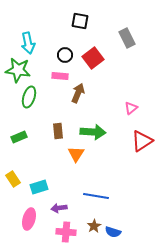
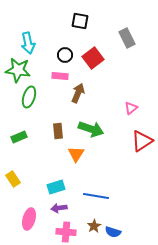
green arrow: moved 2 px left, 3 px up; rotated 15 degrees clockwise
cyan rectangle: moved 17 px right
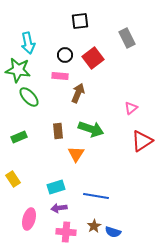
black square: rotated 18 degrees counterclockwise
green ellipse: rotated 60 degrees counterclockwise
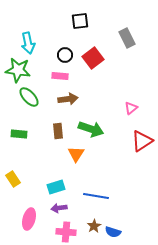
brown arrow: moved 10 px left, 6 px down; rotated 60 degrees clockwise
green rectangle: moved 3 px up; rotated 28 degrees clockwise
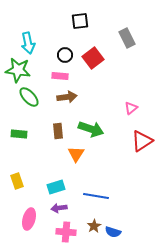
brown arrow: moved 1 px left, 2 px up
yellow rectangle: moved 4 px right, 2 px down; rotated 14 degrees clockwise
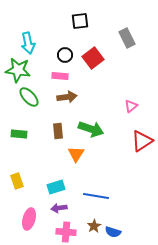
pink triangle: moved 2 px up
